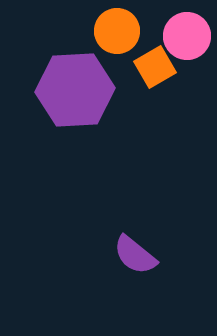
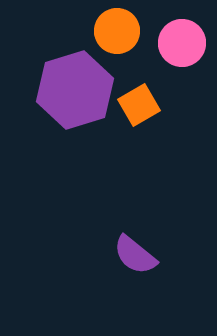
pink circle: moved 5 px left, 7 px down
orange square: moved 16 px left, 38 px down
purple hexagon: rotated 14 degrees counterclockwise
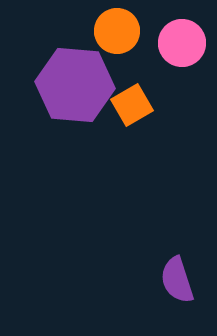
purple hexagon: moved 5 px up; rotated 22 degrees clockwise
orange square: moved 7 px left
purple semicircle: moved 42 px right, 25 px down; rotated 33 degrees clockwise
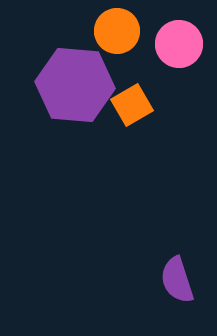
pink circle: moved 3 px left, 1 px down
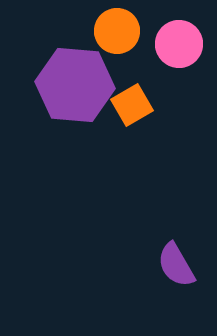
purple semicircle: moved 1 px left, 15 px up; rotated 12 degrees counterclockwise
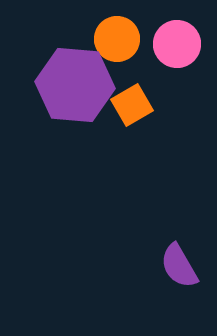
orange circle: moved 8 px down
pink circle: moved 2 px left
purple semicircle: moved 3 px right, 1 px down
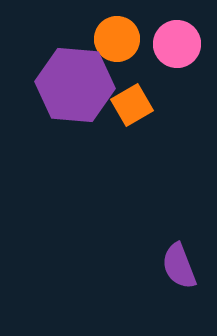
purple semicircle: rotated 9 degrees clockwise
